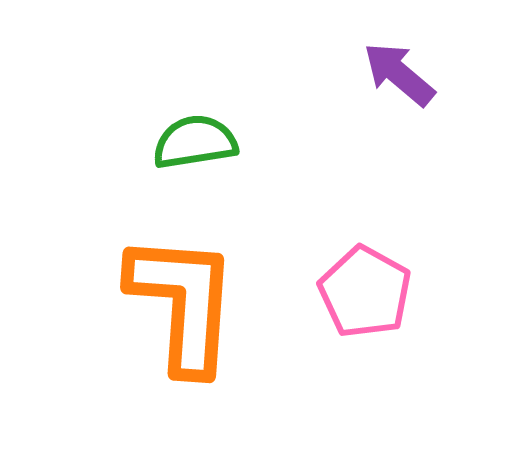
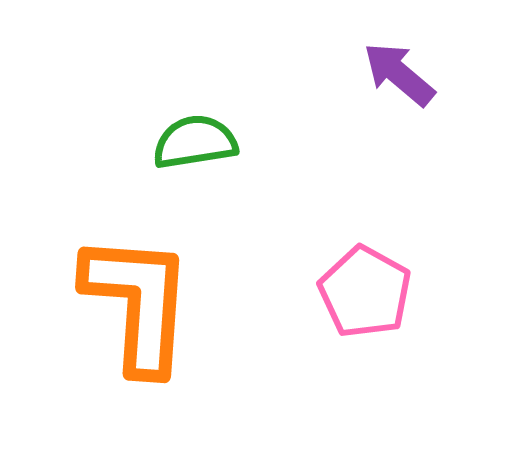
orange L-shape: moved 45 px left
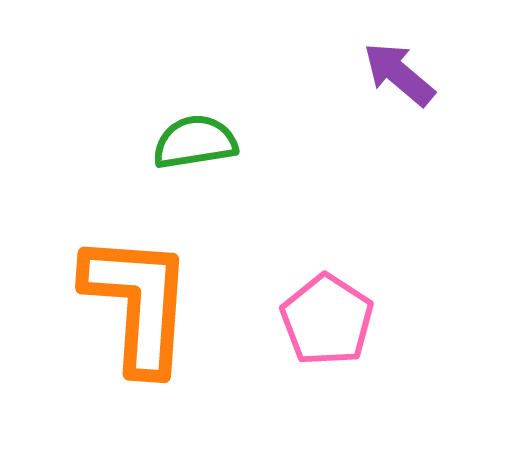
pink pentagon: moved 38 px left, 28 px down; rotated 4 degrees clockwise
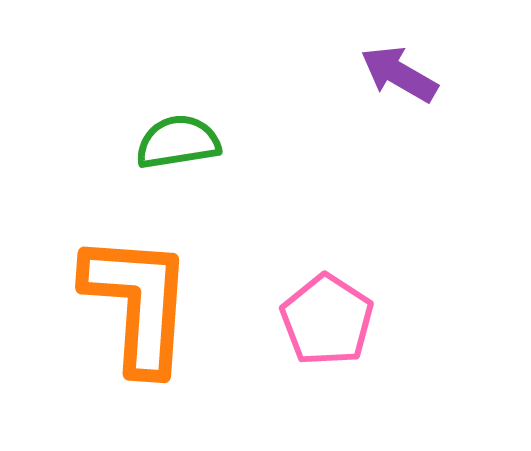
purple arrow: rotated 10 degrees counterclockwise
green semicircle: moved 17 px left
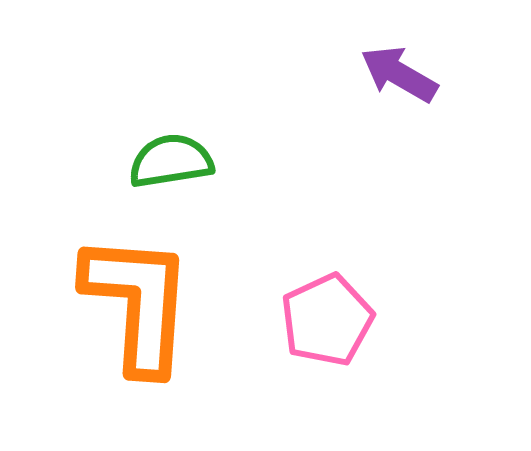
green semicircle: moved 7 px left, 19 px down
pink pentagon: rotated 14 degrees clockwise
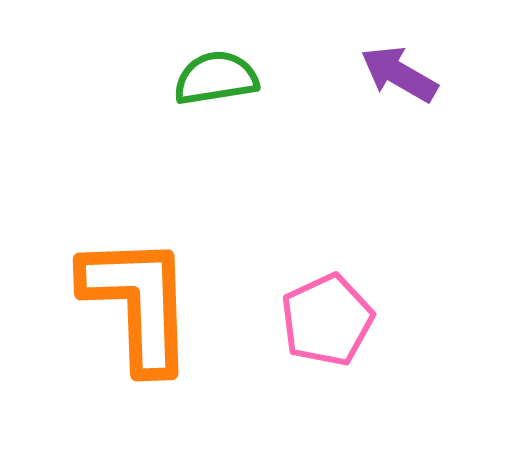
green semicircle: moved 45 px right, 83 px up
orange L-shape: rotated 6 degrees counterclockwise
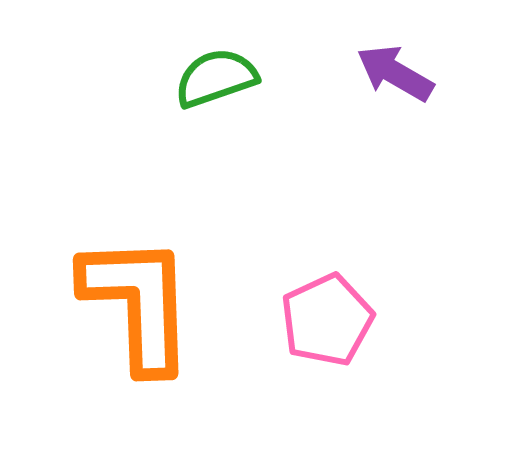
purple arrow: moved 4 px left, 1 px up
green semicircle: rotated 10 degrees counterclockwise
